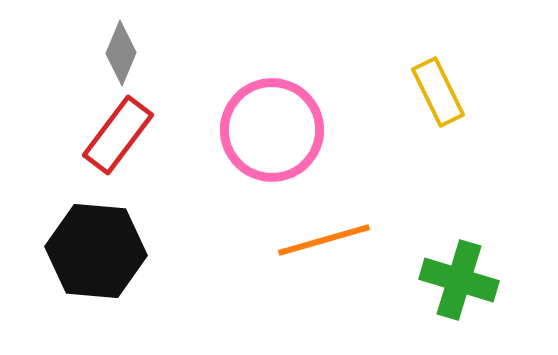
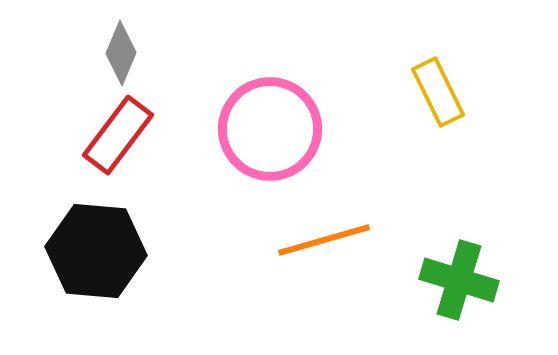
pink circle: moved 2 px left, 1 px up
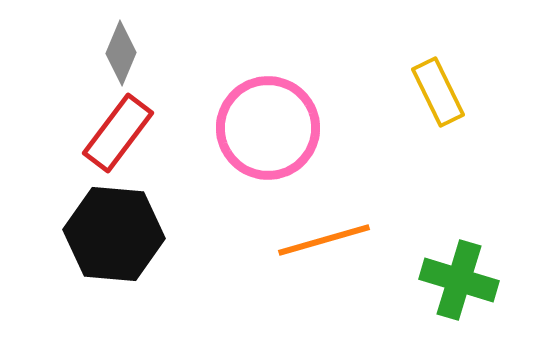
pink circle: moved 2 px left, 1 px up
red rectangle: moved 2 px up
black hexagon: moved 18 px right, 17 px up
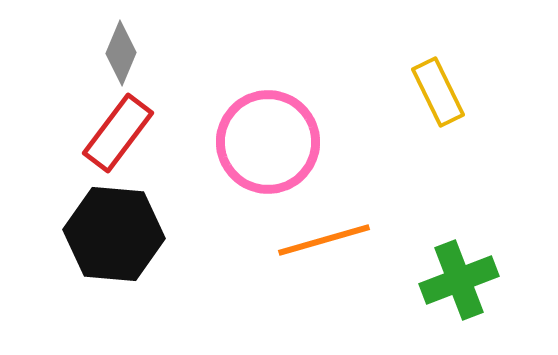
pink circle: moved 14 px down
green cross: rotated 38 degrees counterclockwise
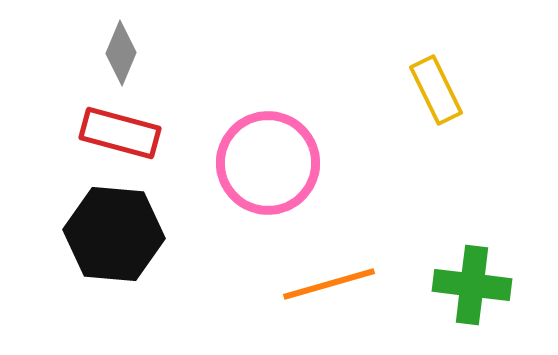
yellow rectangle: moved 2 px left, 2 px up
red rectangle: moved 2 px right; rotated 68 degrees clockwise
pink circle: moved 21 px down
orange line: moved 5 px right, 44 px down
green cross: moved 13 px right, 5 px down; rotated 28 degrees clockwise
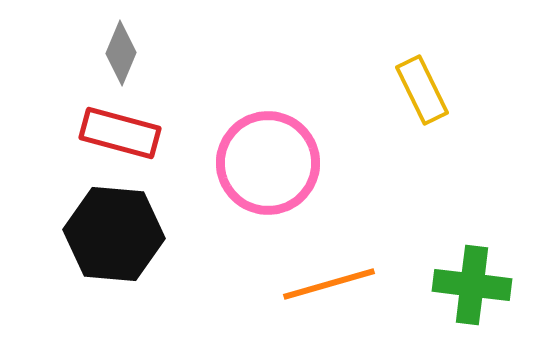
yellow rectangle: moved 14 px left
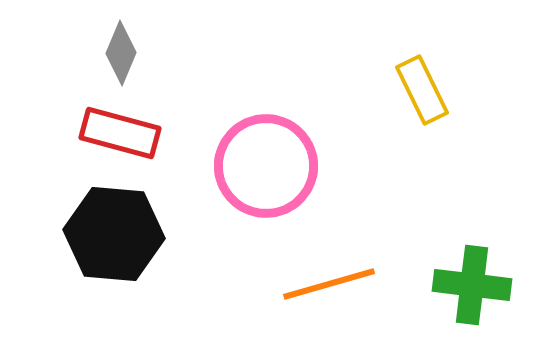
pink circle: moved 2 px left, 3 px down
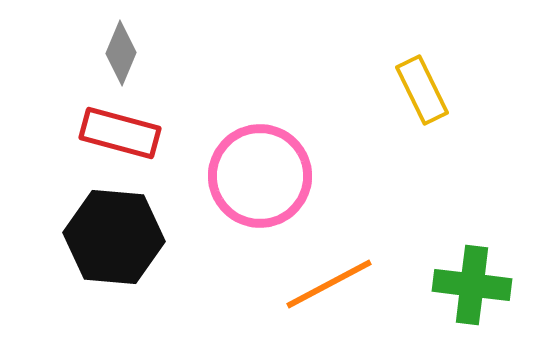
pink circle: moved 6 px left, 10 px down
black hexagon: moved 3 px down
orange line: rotated 12 degrees counterclockwise
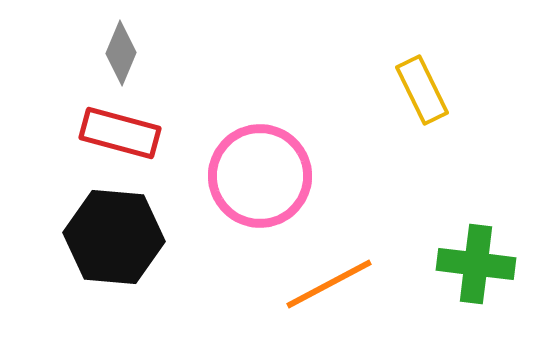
green cross: moved 4 px right, 21 px up
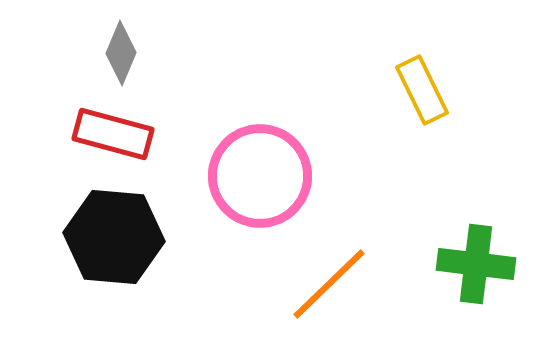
red rectangle: moved 7 px left, 1 px down
orange line: rotated 16 degrees counterclockwise
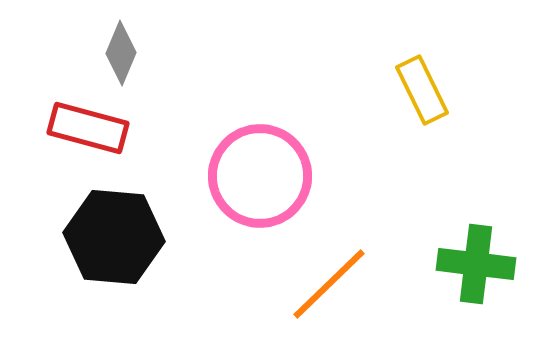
red rectangle: moved 25 px left, 6 px up
